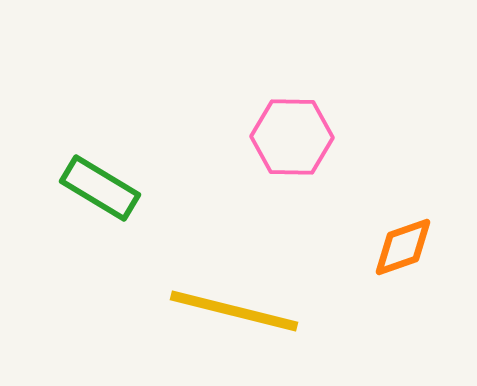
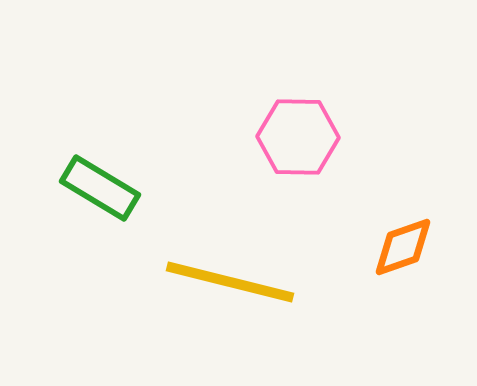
pink hexagon: moved 6 px right
yellow line: moved 4 px left, 29 px up
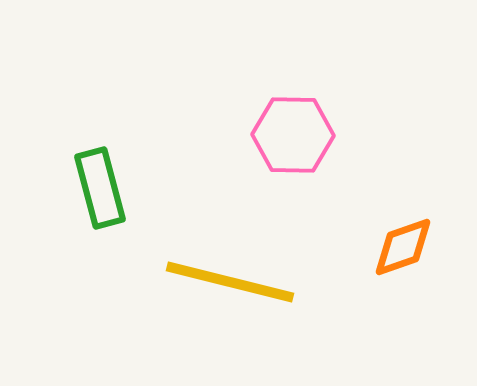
pink hexagon: moved 5 px left, 2 px up
green rectangle: rotated 44 degrees clockwise
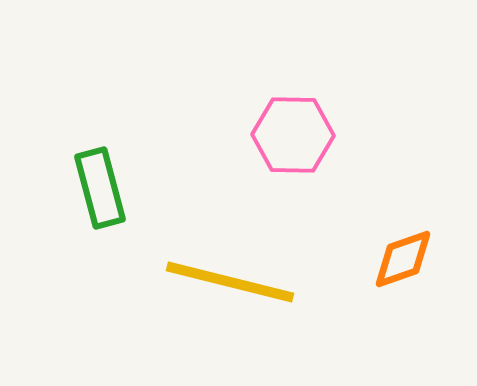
orange diamond: moved 12 px down
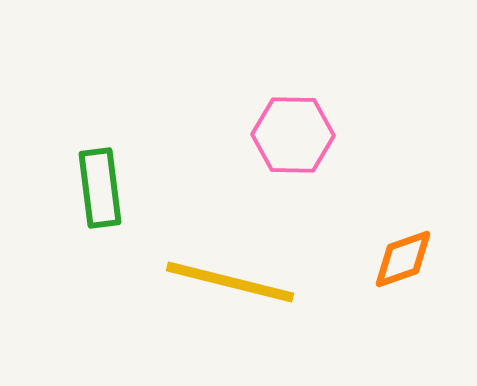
green rectangle: rotated 8 degrees clockwise
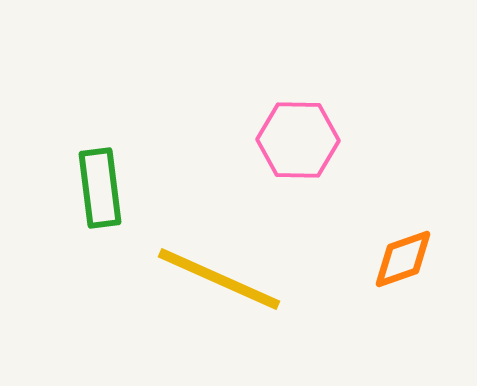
pink hexagon: moved 5 px right, 5 px down
yellow line: moved 11 px left, 3 px up; rotated 10 degrees clockwise
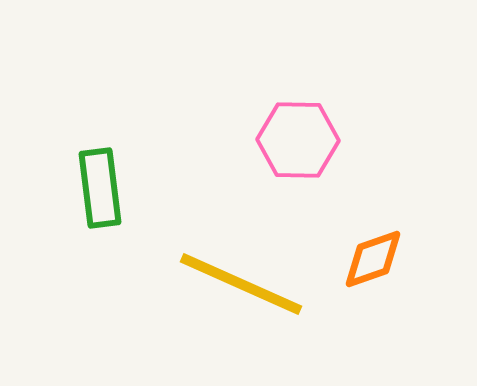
orange diamond: moved 30 px left
yellow line: moved 22 px right, 5 px down
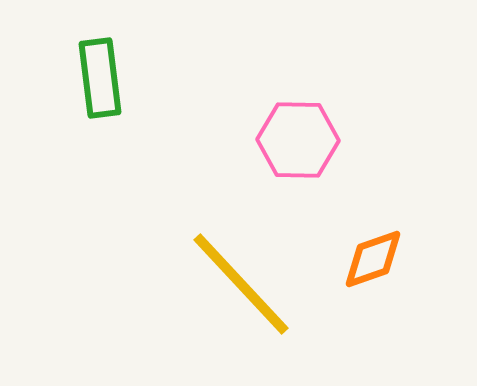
green rectangle: moved 110 px up
yellow line: rotated 23 degrees clockwise
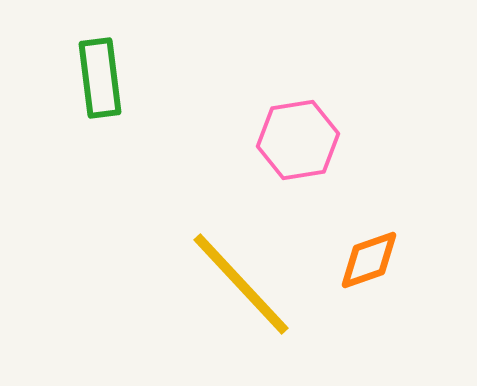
pink hexagon: rotated 10 degrees counterclockwise
orange diamond: moved 4 px left, 1 px down
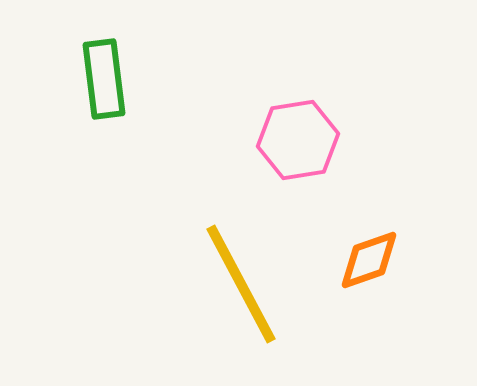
green rectangle: moved 4 px right, 1 px down
yellow line: rotated 15 degrees clockwise
